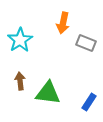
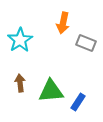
brown arrow: moved 2 px down
green triangle: moved 3 px right, 2 px up; rotated 12 degrees counterclockwise
blue rectangle: moved 11 px left
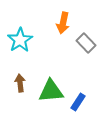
gray rectangle: rotated 24 degrees clockwise
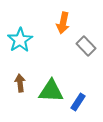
gray rectangle: moved 3 px down
green triangle: rotated 8 degrees clockwise
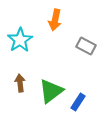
orange arrow: moved 8 px left, 3 px up
gray rectangle: rotated 18 degrees counterclockwise
green triangle: rotated 40 degrees counterclockwise
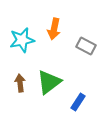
orange arrow: moved 1 px left, 9 px down
cyan star: moved 2 px right; rotated 20 degrees clockwise
green triangle: moved 2 px left, 9 px up
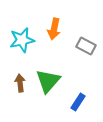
green triangle: moved 1 px left, 1 px up; rotated 12 degrees counterclockwise
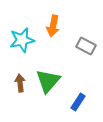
orange arrow: moved 1 px left, 3 px up
